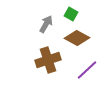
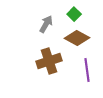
green square: moved 3 px right; rotated 16 degrees clockwise
brown cross: moved 1 px right, 1 px down
purple line: rotated 55 degrees counterclockwise
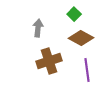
gray arrow: moved 8 px left, 4 px down; rotated 24 degrees counterclockwise
brown diamond: moved 4 px right
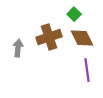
gray arrow: moved 20 px left, 20 px down
brown diamond: moved 1 px right; rotated 35 degrees clockwise
brown cross: moved 24 px up
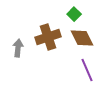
brown cross: moved 1 px left
purple line: rotated 15 degrees counterclockwise
